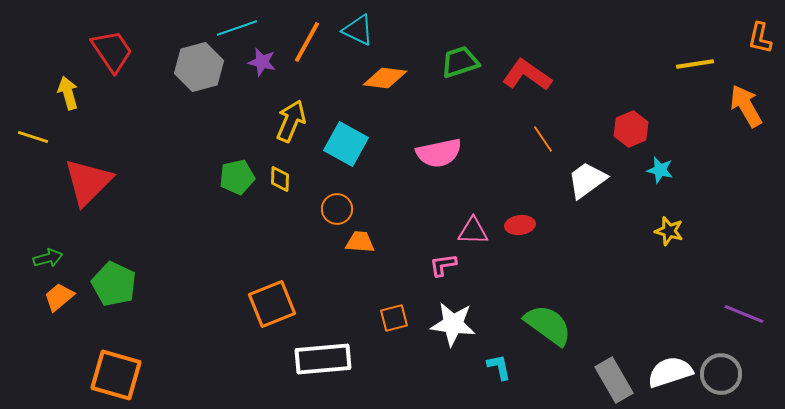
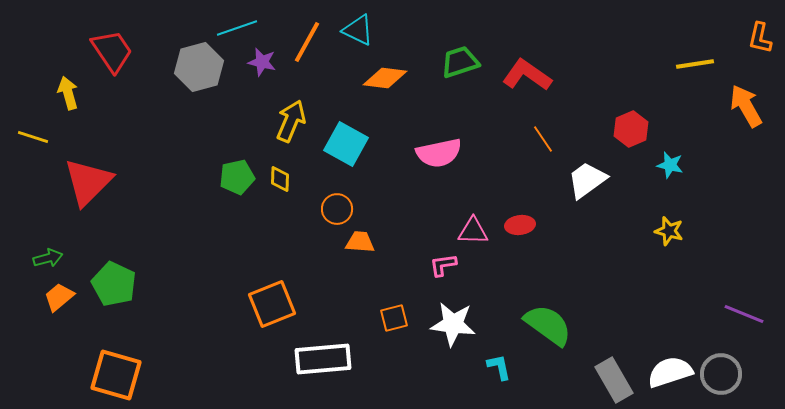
cyan star at (660, 170): moved 10 px right, 5 px up
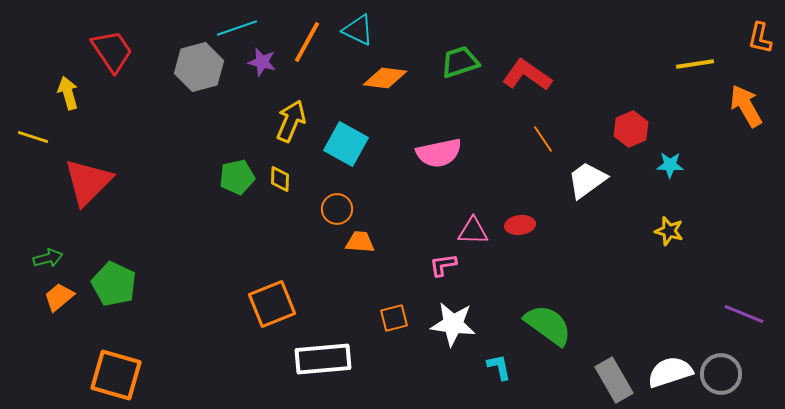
cyan star at (670, 165): rotated 12 degrees counterclockwise
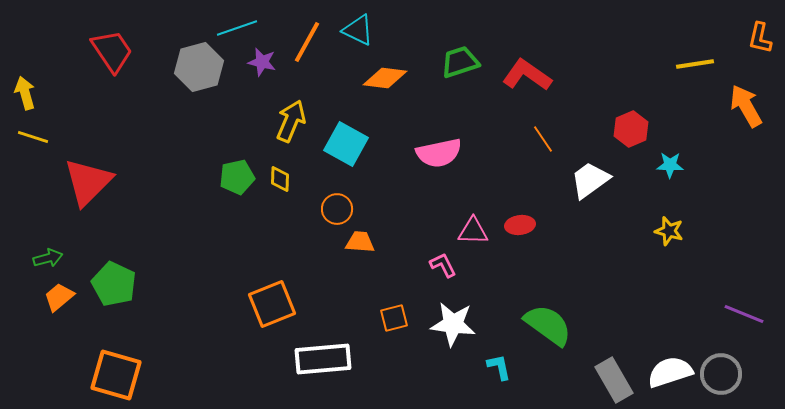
yellow arrow at (68, 93): moved 43 px left
white trapezoid at (587, 180): moved 3 px right
pink L-shape at (443, 265): rotated 72 degrees clockwise
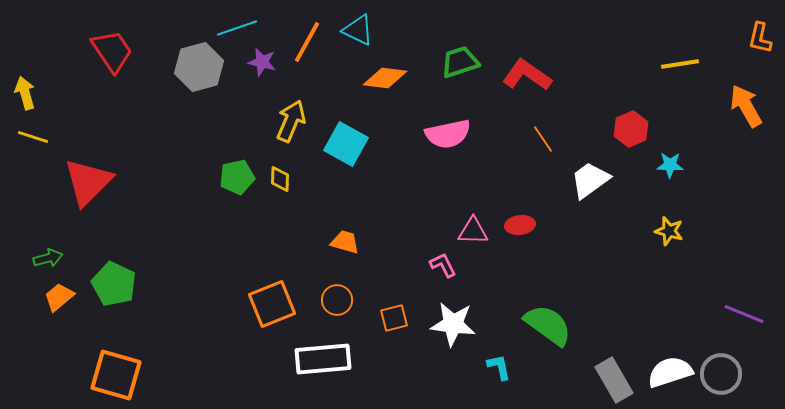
yellow line at (695, 64): moved 15 px left
pink semicircle at (439, 153): moved 9 px right, 19 px up
orange circle at (337, 209): moved 91 px down
orange trapezoid at (360, 242): moved 15 px left; rotated 12 degrees clockwise
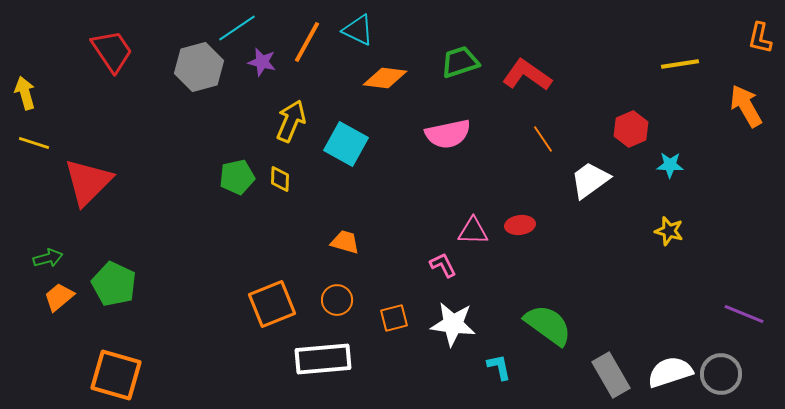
cyan line at (237, 28): rotated 15 degrees counterclockwise
yellow line at (33, 137): moved 1 px right, 6 px down
gray rectangle at (614, 380): moved 3 px left, 5 px up
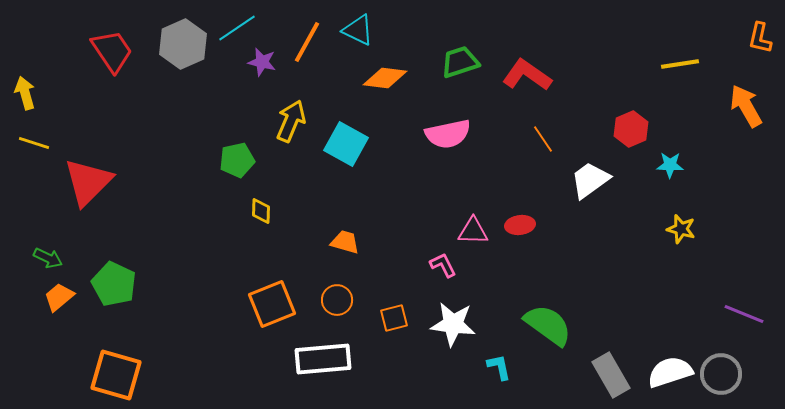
gray hexagon at (199, 67): moved 16 px left, 23 px up; rotated 9 degrees counterclockwise
green pentagon at (237, 177): moved 17 px up
yellow diamond at (280, 179): moved 19 px left, 32 px down
yellow star at (669, 231): moved 12 px right, 2 px up
green arrow at (48, 258): rotated 40 degrees clockwise
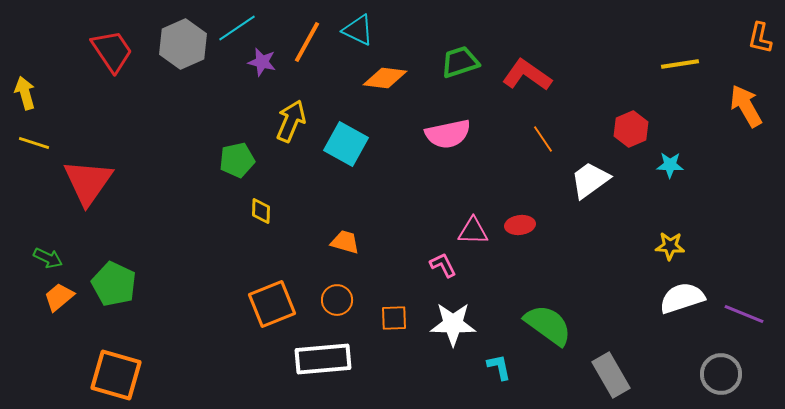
red triangle at (88, 182): rotated 10 degrees counterclockwise
yellow star at (681, 229): moved 11 px left, 17 px down; rotated 12 degrees counterclockwise
orange square at (394, 318): rotated 12 degrees clockwise
white star at (453, 324): rotated 6 degrees counterclockwise
white semicircle at (670, 372): moved 12 px right, 74 px up
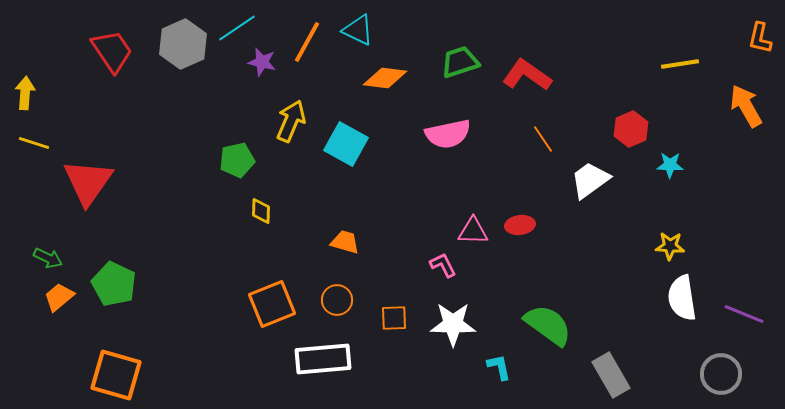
yellow arrow at (25, 93): rotated 20 degrees clockwise
white semicircle at (682, 298): rotated 81 degrees counterclockwise
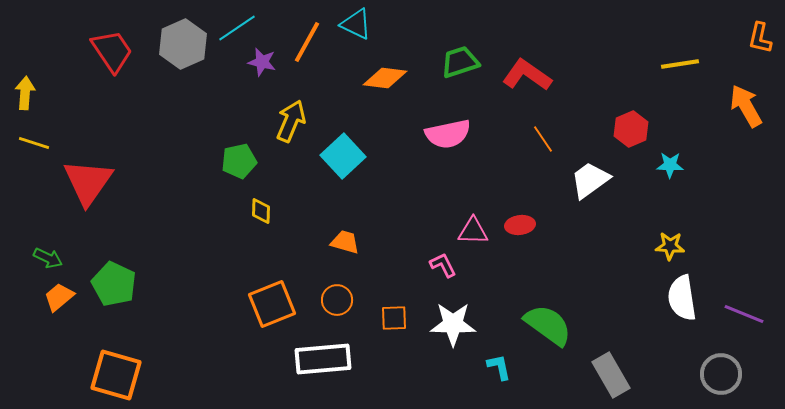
cyan triangle at (358, 30): moved 2 px left, 6 px up
cyan square at (346, 144): moved 3 px left, 12 px down; rotated 18 degrees clockwise
green pentagon at (237, 160): moved 2 px right, 1 px down
